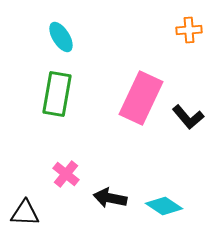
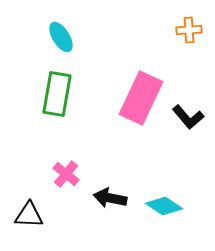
black triangle: moved 4 px right, 2 px down
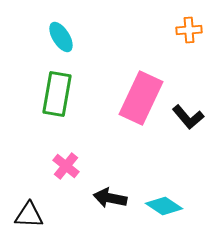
pink cross: moved 8 px up
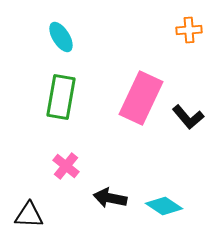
green rectangle: moved 4 px right, 3 px down
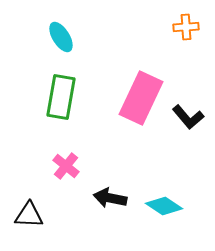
orange cross: moved 3 px left, 3 px up
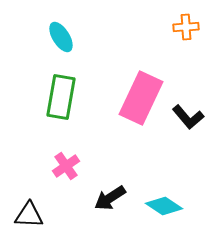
pink cross: rotated 16 degrees clockwise
black arrow: rotated 44 degrees counterclockwise
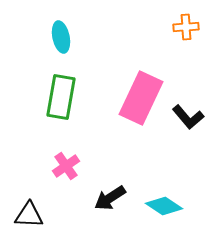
cyan ellipse: rotated 20 degrees clockwise
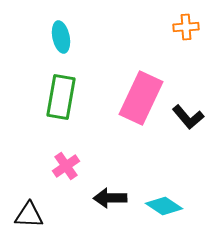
black arrow: rotated 32 degrees clockwise
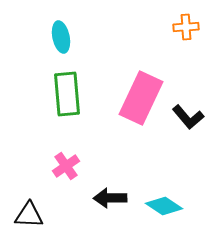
green rectangle: moved 6 px right, 3 px up; rotated 15 degrees counterclockwise
